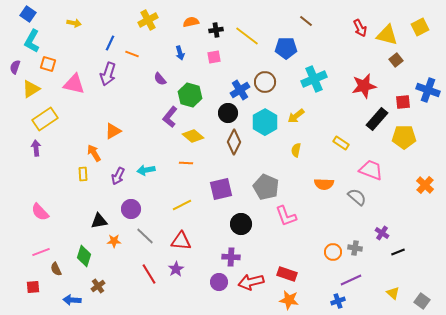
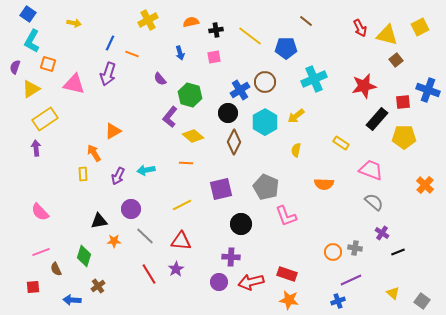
yellow line at (247, 36): moved 3 px right
gray semicircle at (357, 197): moved 17 px right, 5 px down
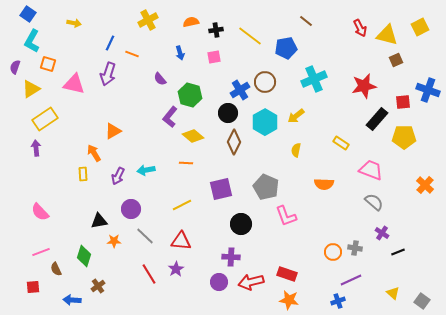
blue pentagon at (286, 48): rotated 10 degrees counterclockwise
brown square at (396, 60): rotated 16 degrees clockwise
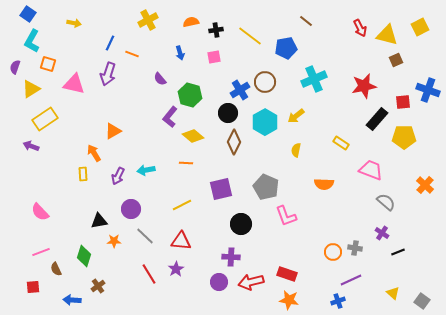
purple arrow at (36, 148): moved 5 px left, 2 px up; rotated 63 degrees counterclockwise
gray semicircle at (374, 202): moved 12 px right
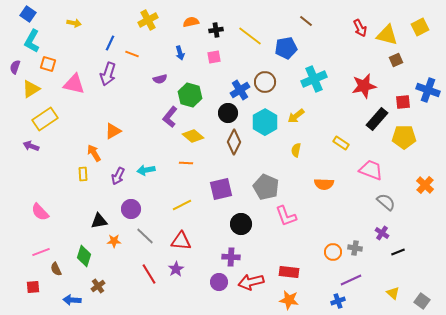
purple semicircle at (160, 79): rotated 64 degrees counterclockwise
red rectangle at (287, 274): moved 2 px right, 2 px up; rotated 12 degrees counterclockwise
